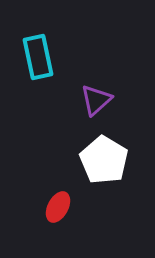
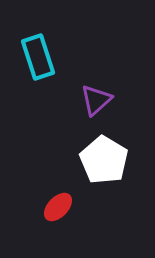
cyan rectangle: rotated 6 degrees counterclockwise
red ellipse: rotated 16 degrees clockwise
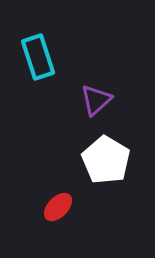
white pentagon: moved 2 px right
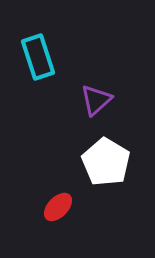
white pentagon: moved 2 px down
